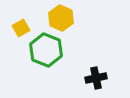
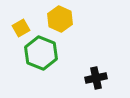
yellow hexagon: moved 1 px left, 1 px down
green hexagon: moved 5 px left, 3 px down
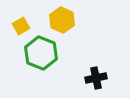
yellow hexagon: moved 2 px right, 1 px down
yellow square: moved 2 px up
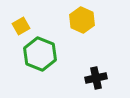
yellow hexagon: moved 20 px right
green hexagon: moved 1 px left, 1 px down
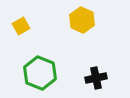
green hexagon: moved 19 px down
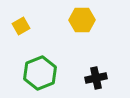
yellow hexagon: rotated 25 degrees counterclockwise
green hexagon: rotated 16 degrees clockwise
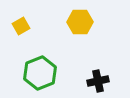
yellow hexagon: moved 2 px left, 2 px down
black cross: moved 2 px right, 3 px down
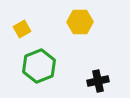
yellow square: moved 1 px right, 3 px down
green hexagon: moved 1 px left, 7 px up
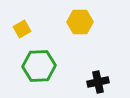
green hexagon: rotated 20 degrees clockwise
black cross: moved 1 px down
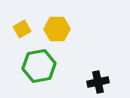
yellow hexagon: moved 23 px left, 7 px down
green hexagon: rotated 8 degrees counterclockwise
